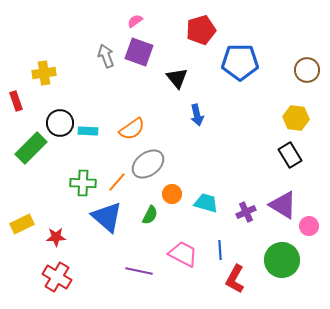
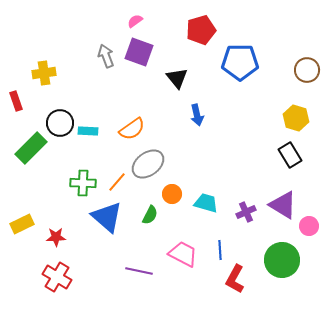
yellow hexagon: rotated 10 degrees clockwise
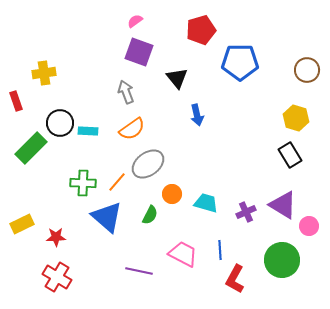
gray arrow: moved 20 px right, 36 px down
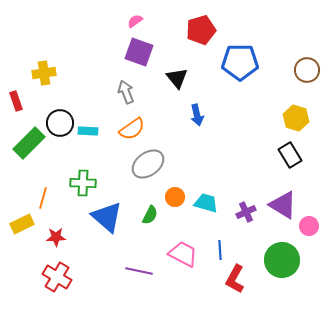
green rectangle: moved 2 px left, 5 px up
orange line: moved 74 px left, 16 px down; rotated 25 degrees counterclockwise
orange circle: moved 3 px right, 3 px down
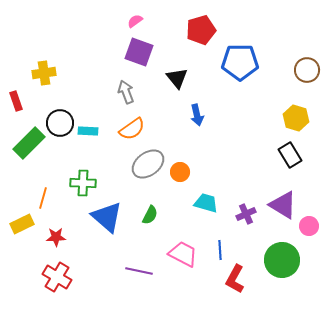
orange circle: moved 5 px right, 25 px up
purple cross: moved 2 px down
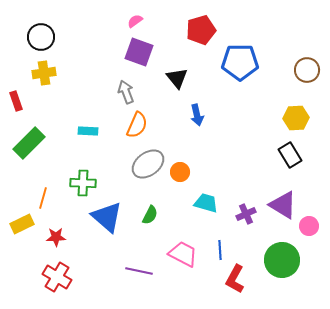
yellow hexagon: rotated 20 degrees counterclockwise
black circle: moved 19 px left, 86 px up
orange semicircle: moved 5 px right, 4 px up; rotated 32 degrees counterclockwise
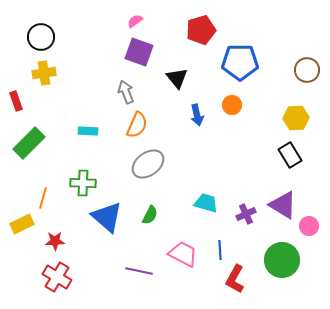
orange circle: moved 52 px right, 67 px up
red star: moved 1 px left, 4 px down
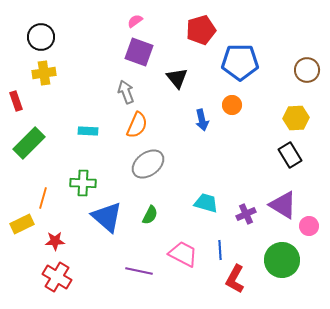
blue arrow: moved 5 px right, 5 px down
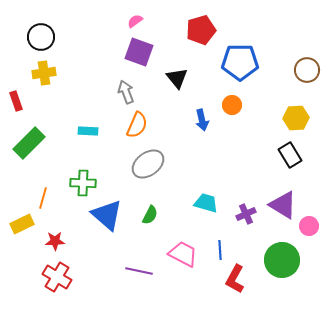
blue triangle: moved 2 px up
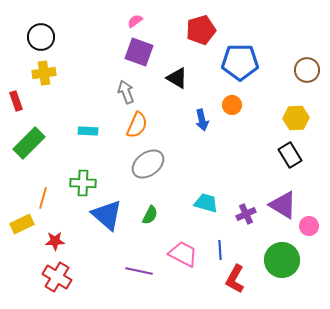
black triangle: rotated 20 degrees counterclockwise
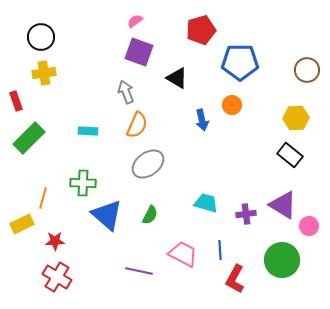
green rectangle: moved 5 px up
black rectangle: rotated 20 degrees counterclockwise
purple cross: rotated 18 degrees clockwise
